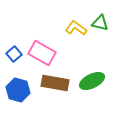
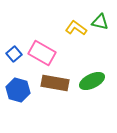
green triangle: moved 1 px up
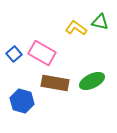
blue hexagon: moved 4 px right, 11 px down
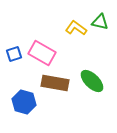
blue square: rotated 21 degrees clockwise
green ellipse: rotated 70 degrees clockwise
blue hexagon: moved 2 px right, 1 px down
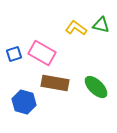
green triangle: moved 1 px right, 3 px down
green ellipse: moved 4 px right, 6 px down
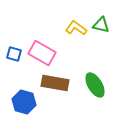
blue square: rotated 35 degrees clockwise
green ellipse: moved 1 px left, 2 px up; rotated 15 degrees clockwise
